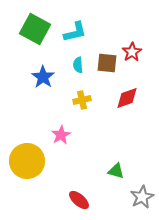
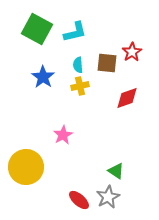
green square: moved 2 px right
yellow cross: moved 2 px left, 14 px up
pink star: moved 2 px right
yellow circle: moved 1 px left, 6 px down
green triangle: rotated 18 degrees clockwise
gray star: moved 34 px left
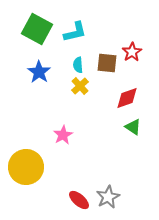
blue star: moved 4 px left, 5 px up
yellow cross: rotated 30 degrees counterclockwise
green triangle: moved 17 px right, 44 px up
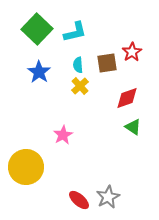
green square: rotated 16 degrees clockwise
brown square: rotated 15 degrees counterclockwise
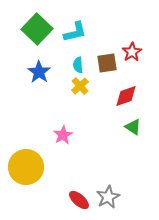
red diamond: moved 1 px left, 2 px up
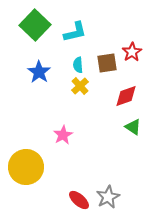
green square: moved 2 px left, 4 px up
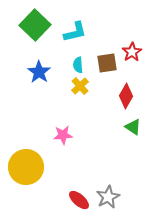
red diamond: rotated 40 degrees counterclockwise
pink star: rotated 24 degrees clockwise
